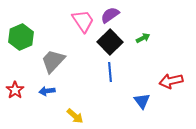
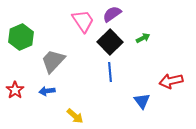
purple semicircle: moved 2 px right, 1 px up
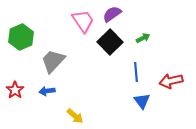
blue line: moved 26 px right
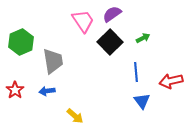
green hexagon: moved 5 px down
gray trapezoid: rotated 128 degrees clockwise
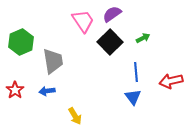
blue triangle: moved 9 px left, 4 px up
yellow arrow: rotated 18 degrees clockwise
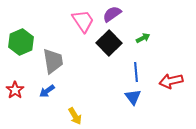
black square: moved 1 px left, 1 px down
blue arrow: rotated 28 degrees counterclockwise
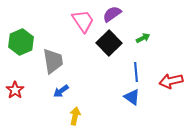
blue arrow: moved 14 px right
blue triangle: moved 1 px left; rotated 18 degrees counterclockwise
yellow arrow: rotated 138 degrees counterclockwise
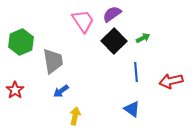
black square: moved 5 px right, 2 px up
blue triangle: moved 12 px down
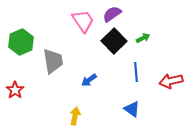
blue arrow: moved 28 px right, 11 px up
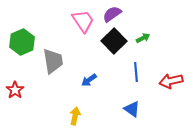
green hexagon: moved 1 px right
